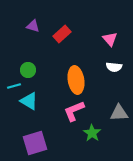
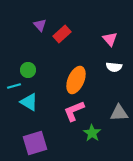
purple triangle: moved 7 px right, 1 px up; rotated 32 degrees clockwise
orange ellipse: rotated 32 degrees clockwise
cyan triangle: moved 1 px down
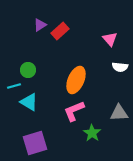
purple triangle: rotated 40 degrees clockwise
red rectangle: moved 2 px left, 3 px up
white semicircle: moved 6 px right
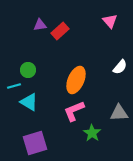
purple triangle: rotated 24 degrees clockwise
pink triangle: moved 18 px up
white semicircle: rotated 56 degrees counterclockwise
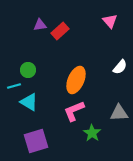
purple square: moved 1 px right, 2 px up
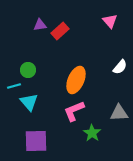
cyan triangle: rotated 18 degrees clockwise
purple square: rotated 15 degrees clockwise
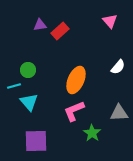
white semicircle: moved 2 px left
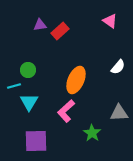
pink triangle: rotated 14 degrees counterclockwise
cyan triangle: rotated 12 degrees clockwise
pink L-shape: moved 8 px left; rotated 20 degrees counterclockwise
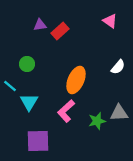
green circle: moved 1 px left, 6 px up
cyan line: moved 4 px left; rotated 56 degrees clockwise
green star: moved 5 px right, 12 px up; rotated 24 degrees clockwise
purple square: moved 2 px right
